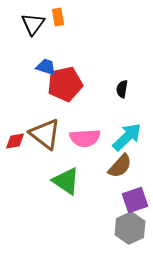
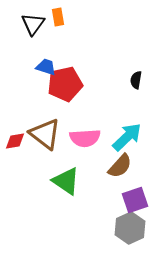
black semicircle: moved 14 px right, 9 px up
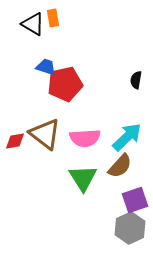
orange rectangle: moved 5 px left, 1 px down
black triangle: rotated 35 degrees counterclockwise
green triangle: moved 17 px right, 3 px up; rotated 24 degrees clockwise
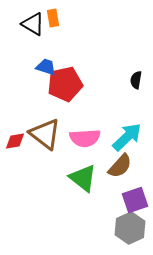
green triangle: rotated 20 degrees counterclockwise
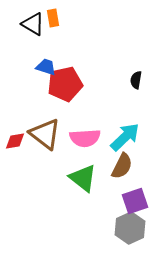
cyan arrow: moved 2 px left
brown semicircle: moved 2 px right; rotated 16 degrees counterclockwise
purple square: moved 1 px down
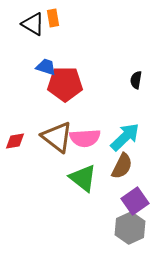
red pentagon: rotated 12 degrees clockwise
brown triangle: moved 12 px right, 3 px down
purple square: rotated 16 degrees counterclockwise
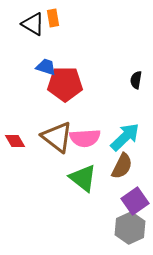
red diamond: rotated 70 degrees clockwise
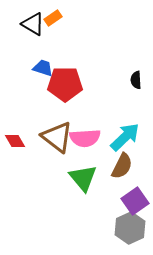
orange rectangle: rotated 66 degrees clockwise
blue trapezoid: moved 3 px left, 1 px down
black semicircle: rotated 12 degrees counterclockwise
green triangle: rotated 12 degrees clockwise
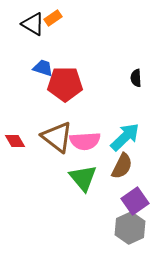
black semicircle: moved 2 px up
pink semicircle: moved 3 px down
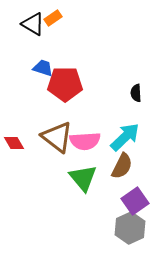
black semicircle: moved 15 px down
red diamond: moved 1 px left, 2 px down
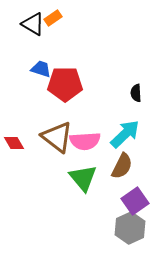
blue trapezoid: moved 2 px left, 1 px down
cyan arrow: moved 3 px up
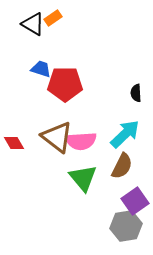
pink semicircle: moved 4 px left
gray hexagon: moved 4 px left, 2 px up; rotated 16 degrees clockwise
